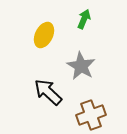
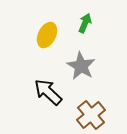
green arrow: moved 1 px right, 4 px down
yellow ellipse: moved 3 px right
brown cross: rotated 20 degrees counterclockwise
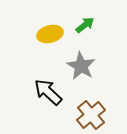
green arrow: moved 2 px down; rotated 30 degrees clockwise
yellow ellipse: moved 3 px right, 1 px up; rotated 50 degrees clockwise
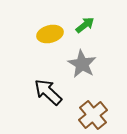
gray star: moved 1 px right, 2 px up
brown cross: moved 2 px right
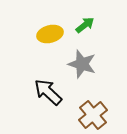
gray star: rotated 12 degrees counterclockwise
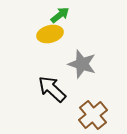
green arrow: moved 25 px left, 10 px up
black arrow: moved 4 px right, 3 px up
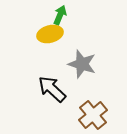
green arrow: rotated 30 degrees counterclockwise
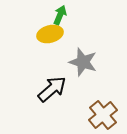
gray star: moved 1 px right, 2 px up
black arrow: rotated 96 degrees clockwise
brown cross: moved 10 px right
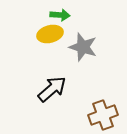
green arrow: rotated 72 degrees clockwise
gray star: moved 15 px up
brown cross: rotated 20 degrees clockwise
